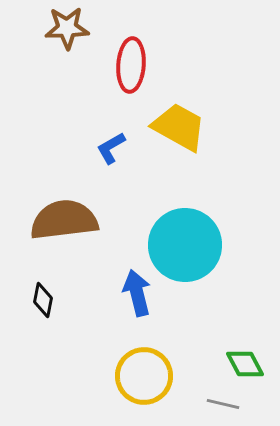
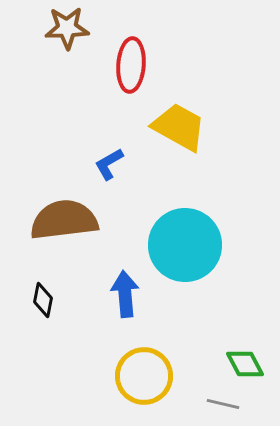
blue L-shape: moved 2 px left, 16 px down
blue arrow: moved 12 px left, 1 px down; rotated 9 degrees clockwise
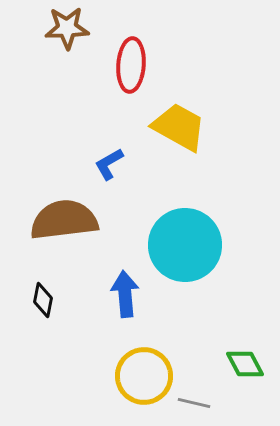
gray line: moved 29 px left, 1 px up
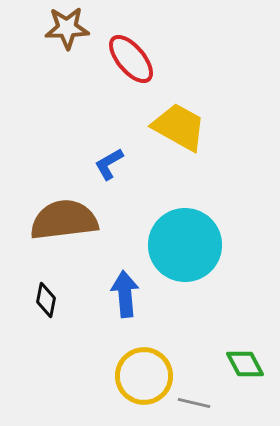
red ellipse: moved 6 px up; rotated 44 degrees counterclockwise
black diamond: moved 3 px right
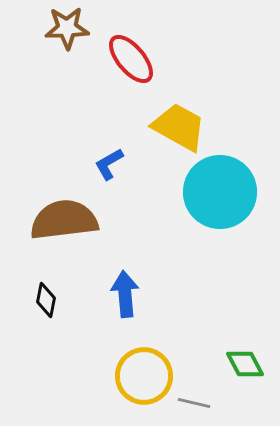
cyan circle: moved 35 px right, 53 px up
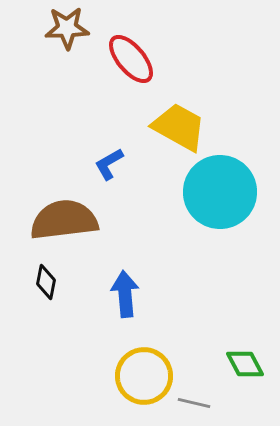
black diamond: moved 18 px up
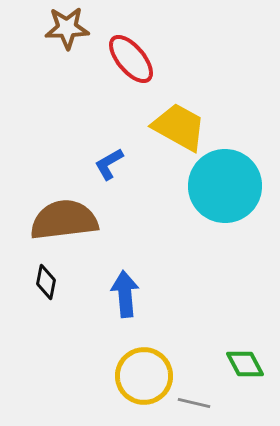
cyan circle: moved 5 px right, 6 px up
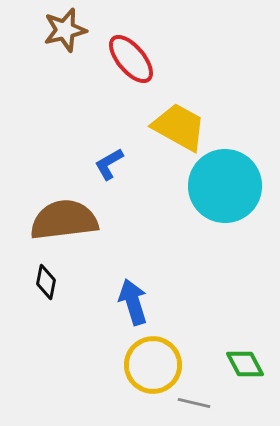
brown star: moved 2 px left, 2 px down; rotated 12 degrees counterclockwise
blue arrow: moved 8 px right, 8 px down; rotated 12 degrees counterclockwise
yellow circle: moved 9 px right, 11 px up
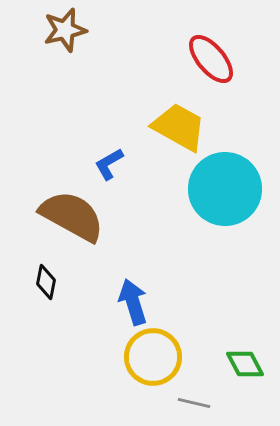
red ellipse: moved 80 px right
cyan circle: moved 3 px down
brown semicircle: moved 8 px right, 4 px up; rotated 36 degrees clockwise
yellow circle: moved 8 px up
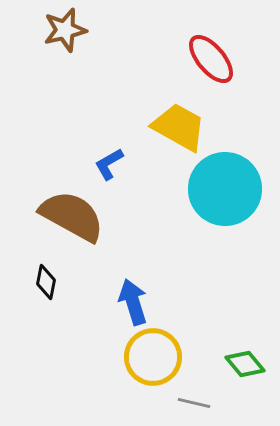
green diamond: rotated 12 degrees counterclockwise
